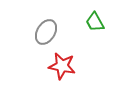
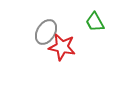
red star: moved 19 px up
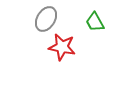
gray ellipse: moved 13 px up
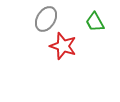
red star: moved 1 px right, 1 px up; rotated 8 degrees clockwise
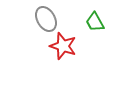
gray ellipse: rotated 60 degrees counterclockwise
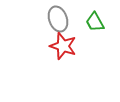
gray ellipse: moved 12 px right; rotated 10 degrees clockwise
